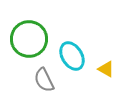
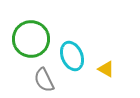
green circle: moved 2 px right
cyan ellipse: rotated 8 degrees clockwise
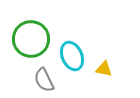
yellow triangle: moved 2 px left; rotated 18 degrees counterclockwise
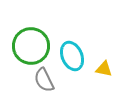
green circle: moved 7 px down
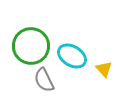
cyan ellipse: rotated 36 degrees counterclockwise
yellow triangle: rotated 36 degrees clockwise
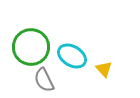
green circle: moved 1 px down
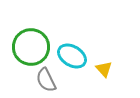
gray semicircle: moved 2 px right
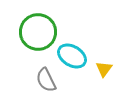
green circle: moved 7 px right, 15 px up
yellow triangle: rotated 18 degrees clockwise
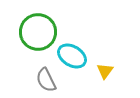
yellow triangle: moved 1 px right, 2 px down
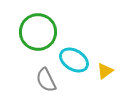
cyan ellipse: moved 2 px right, 4 px down
yellow triangle: rotated 18 degrees clockwise
